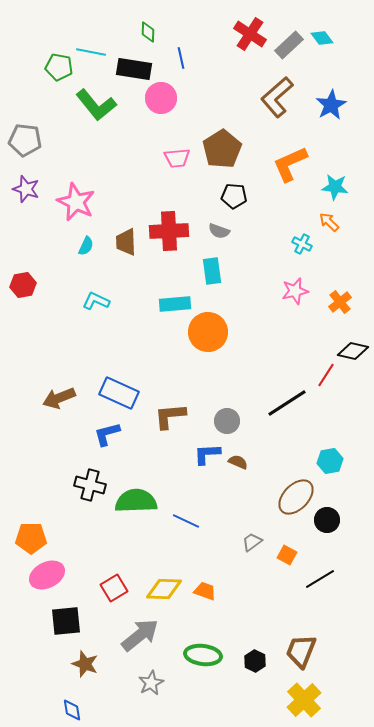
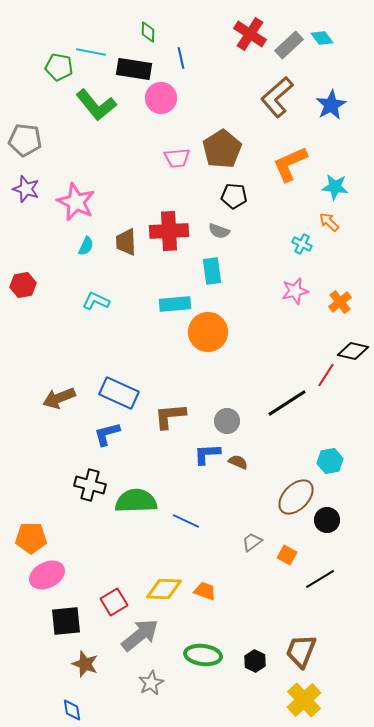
red square at (114, 588): moved 14 px down
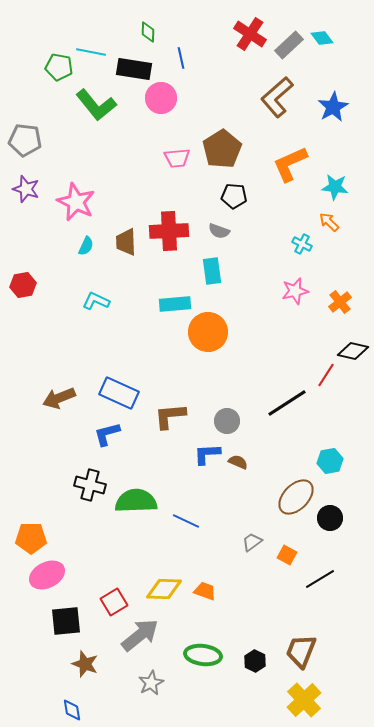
blue star at (331, 105): moved 2 px right, 2 px down
black circle at (327, 520): moved 3 px right, 2 px up
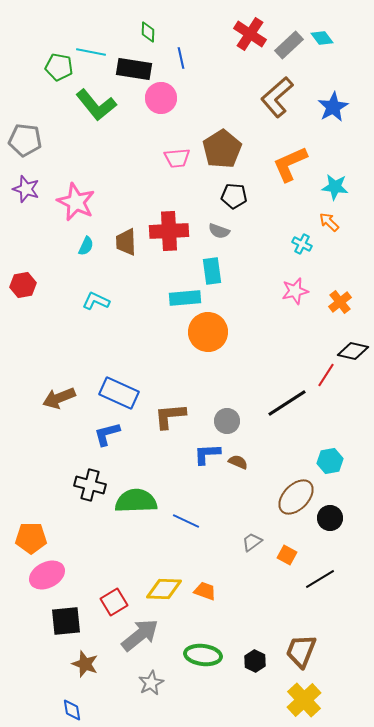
cyan rectangle at (175, 304): moved 10 px right, 6 px up
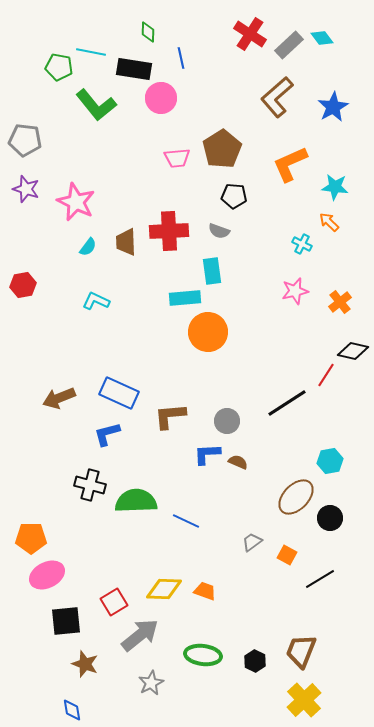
cyan semicircle at (86, 246): moved 2 px right, 1 px down; rotated 12 degrees clockwise
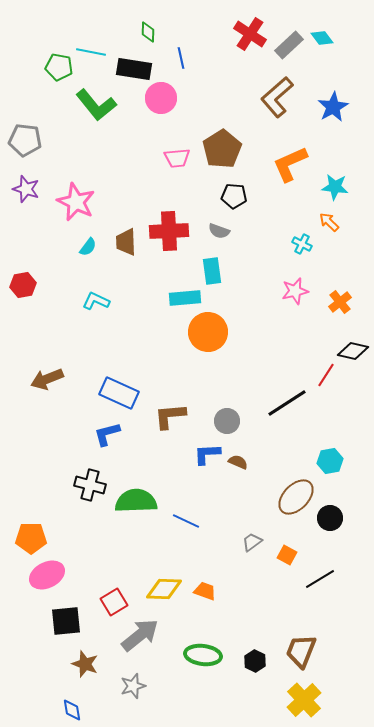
brown arrow at (59, 398): moved 12 px left, 19 px up
gray star at (151, 683): moved 18 px left, 3 px down; rotated 10 degrees clockwise
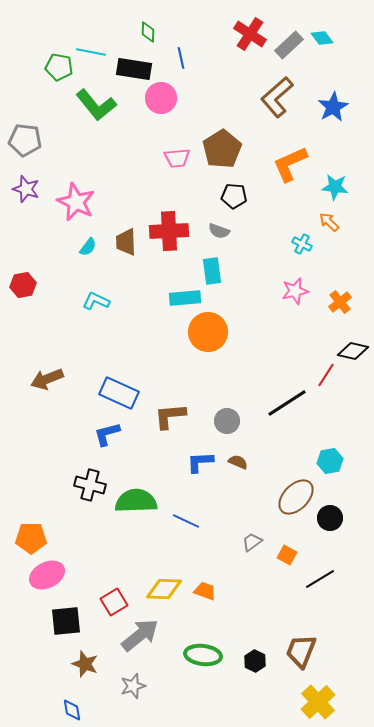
blue L-shape at (207, 454): moved 7 px left, 8 px down
yellow cross at (304, 700): moved 14 px right, 2 px down
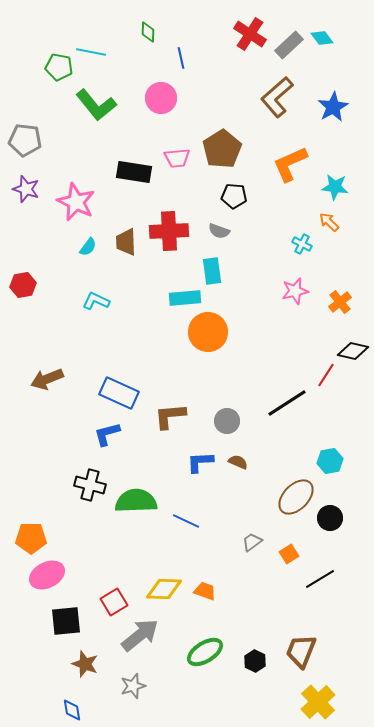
black rectangle at (134, 69): moved 103 px down
orange square at (287, 555): moved 2 px right, 1 px up; rotated 30 degrees clockwise
green ellipse at (203, 655): moved 2 px right, 3 px up; rotated 39 degrees counterclockwise
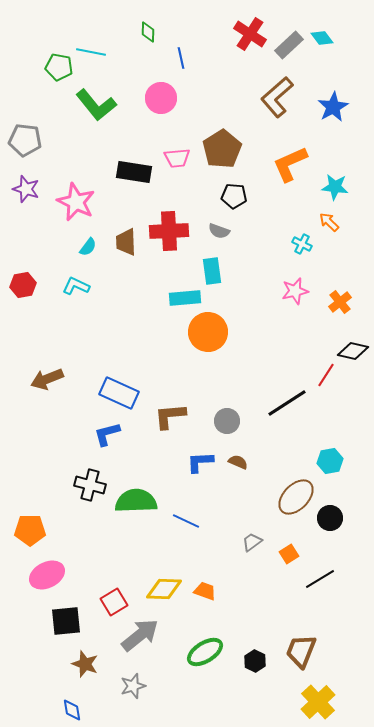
cyan L-shape at (96, 301): moved 20 px left, 15 px up
orange pentagon at (31, 538): moved 1 px left, 8 px up
